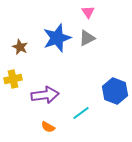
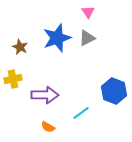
blue hexagon: moved 1 px left
purple arrow: rotated 8 degrees clockwise
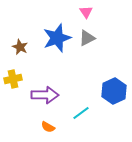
pink triangle: moved 2 px left
blue hexagon: rotated 15 degrees clockwise
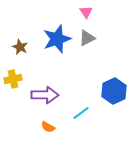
blue star: moved 1 px down
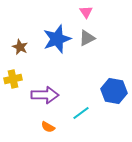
blue hexagon: rotated 25 degrees counterclockwise
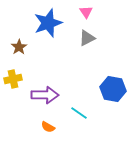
blue star: moved 9 px left, 16 px up
brown star: moved 1 px left; rotated 14 degrees clockwise
blue hexagon: moved 1 px left, 2 px up
cyan line: moved 2 px left; rotated 72 degrees clockwise
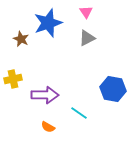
brown star: moved 2 px right, 8 px up; rotated 14 degrees counterclockwise
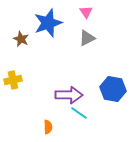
yellow cross: moved 1 px down
purple arrow: moved 24 px right
orange semicircle: rotated 120 degrees counterclockwise
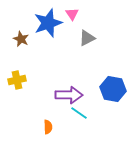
pink triangle: moved 14 px left, 2 px down
yellow cross: moved 4 px right
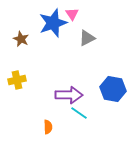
blue star: moved 5 px right
